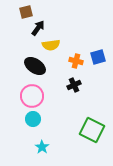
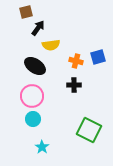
black cross: rotated 24 degrees clockwise
green square: moved 3 px left
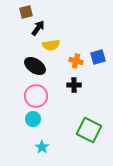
pink circle: moved 4 px right
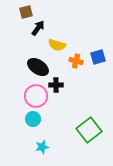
yellow semicircle: moved 6 px right; rotated 24 degrees clockwise
black ellipse: moved 3 px right, 1 px down
black cross: moved 18 px left
green square: rotated 25 degrees clockwise
cyan star: rotated 24 degrees clockwise
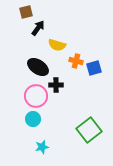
blue square: moved 4 px left, 11 px down
